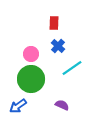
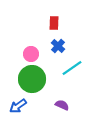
green circle: moved 1 px right
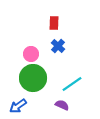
cyan line: moved 16 px down
green circle: moved 1 px right, 1 px up
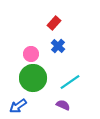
red rectangle: rotated 40 degrees clockwise
cyan line: moved 2 px left, 2 px up
purple semicircle: moved 1 px right
